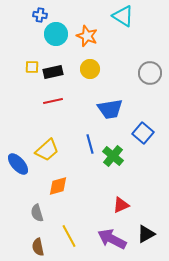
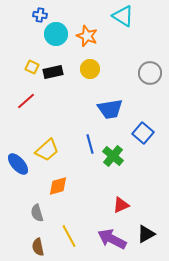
yellow square: rotated 24 degrees clockwise
red line: moved 27 px left; rotated 30 degrees counterclockwise
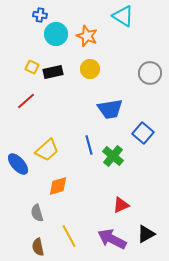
blue line: moved 1 px left, 1 px down
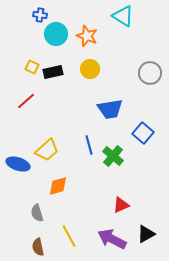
blue ellipse: rotated 30 degrees counterclockwise
